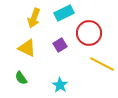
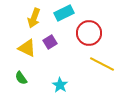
purple square: moved 10 px left, 3 px up
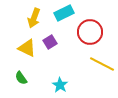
red circle: moved 1 px right, 1 px up
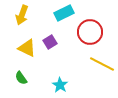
yellow arrow: moved 12 px left, 3 px up
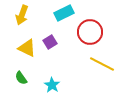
cyan star: moved 8 px left
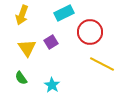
purple square: moved 1 px right
yellow triangle: rotated 30 degrees clockwise
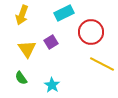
red circle: moved 1 px right
yellow triangle: moved 1 px down
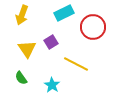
red circle: moved 2 px right, 5 px up
yellow line: moved 26 px left
